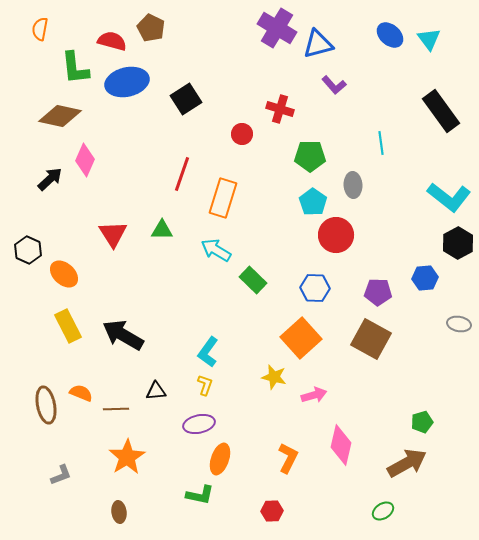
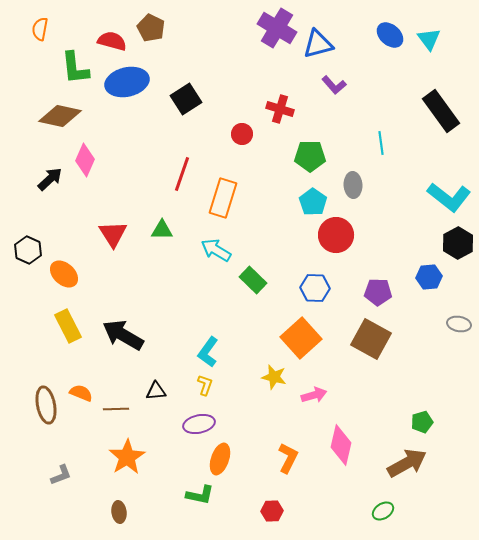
blue hexagon at (425, 278): moved 4 px right, 1 px up
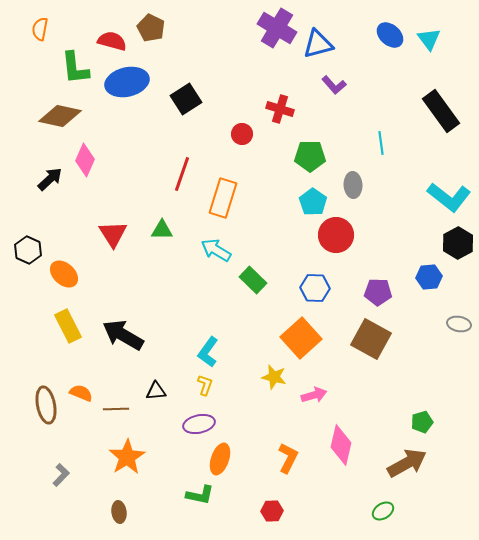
gray L-shape at (61, 475): rotated 25 degrees counterclockwise
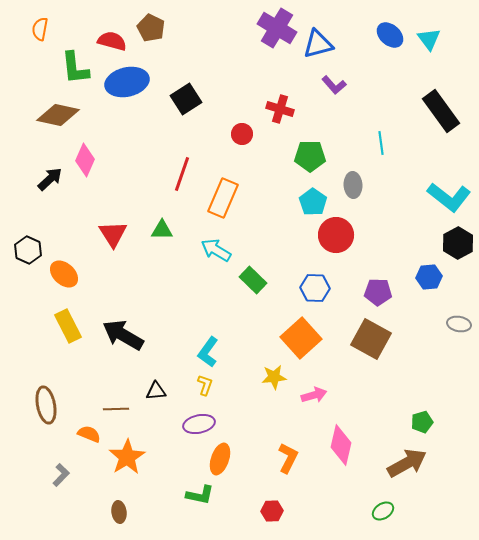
brown diamond at (60, 116): moved 2 px left, 1 px up
orange rectangle at (223, 198): rotated 6 degrees clockwise
yellow star at (274, 377): rotated 20 degrees counterclockwise
orange semicircle at (81, 393): moved 8 px right, 41 px down
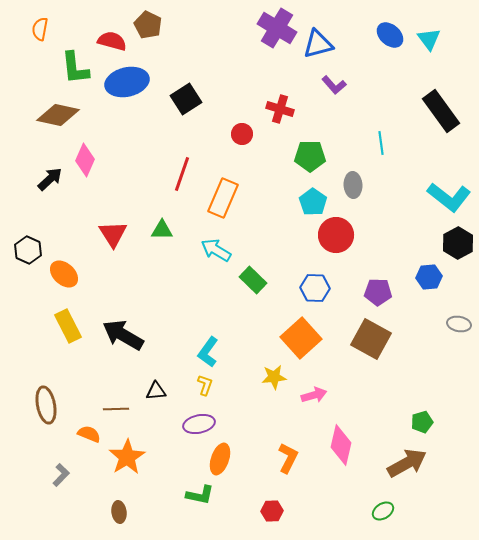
brown pentagon at (151, 28): moved 3 px left, 3 px up
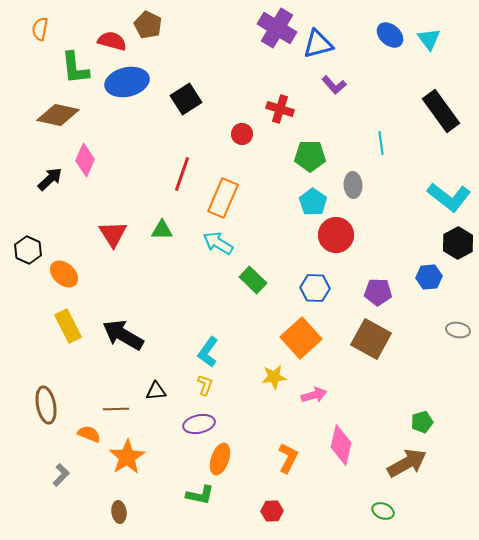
cyan arrow at (216, 250): moved 2 px right, 7 px up
gray ellipse at (459, 324): moved 1 px left, 6 px down
green ellipse at (383, 511): rotated 55 degrees clockwise
